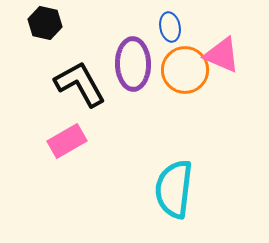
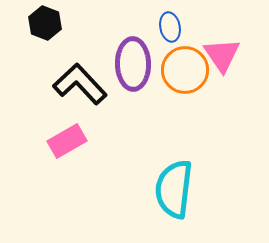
black hexagon: rotated 8 degrees clockwise
pink triangle: rotated 33 degrees clockwise
black L-shape: rotated 14 degrees counterclockwise
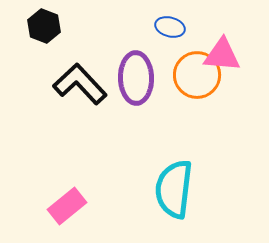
black hexagon: moved 1 px left, 3 px down
blue ellipse: rotated 64 degrees counterclockwise
pink triangle: rotated 51 degrees counterclockwise
purple ellipse: moved 3 px right, 14 px down
orange circle: moved 12 px right, 5 px down
pink rectangle: moved 65 px down; rotated 9 degrees counterclockwise
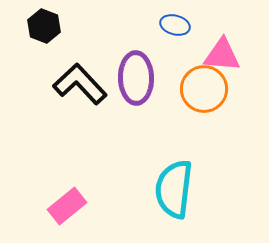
blue ellipse: moved 5 px right, 2 px up
orange circle: moved 7 px right, 14 px down
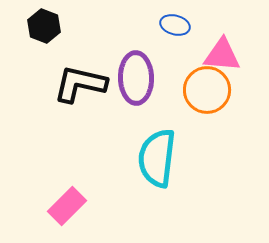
black L-shape: rotated 34 degrees counterclockwise
orange circle: moved 3 px right, 1 px down
cyan semicircle: moved 17 px left, 31 px up
pink rectangle: rotated 6 degrees counterclockwise
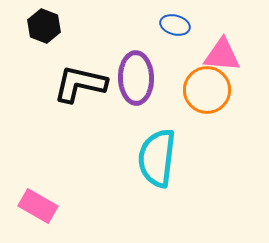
pink rectangle: moved 29 px left; rotated 75 degrees clockwise
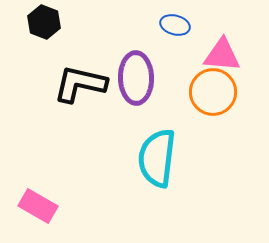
black hexagon: moved 4 px up
orange circle: moved 6 px right, 2 px down
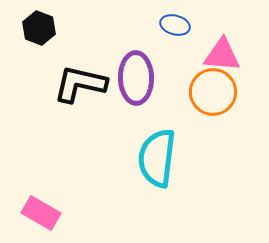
black hexagon: moved 5 px left, 6 px down
pink rectangle: moved 3 px right, 7 px down
